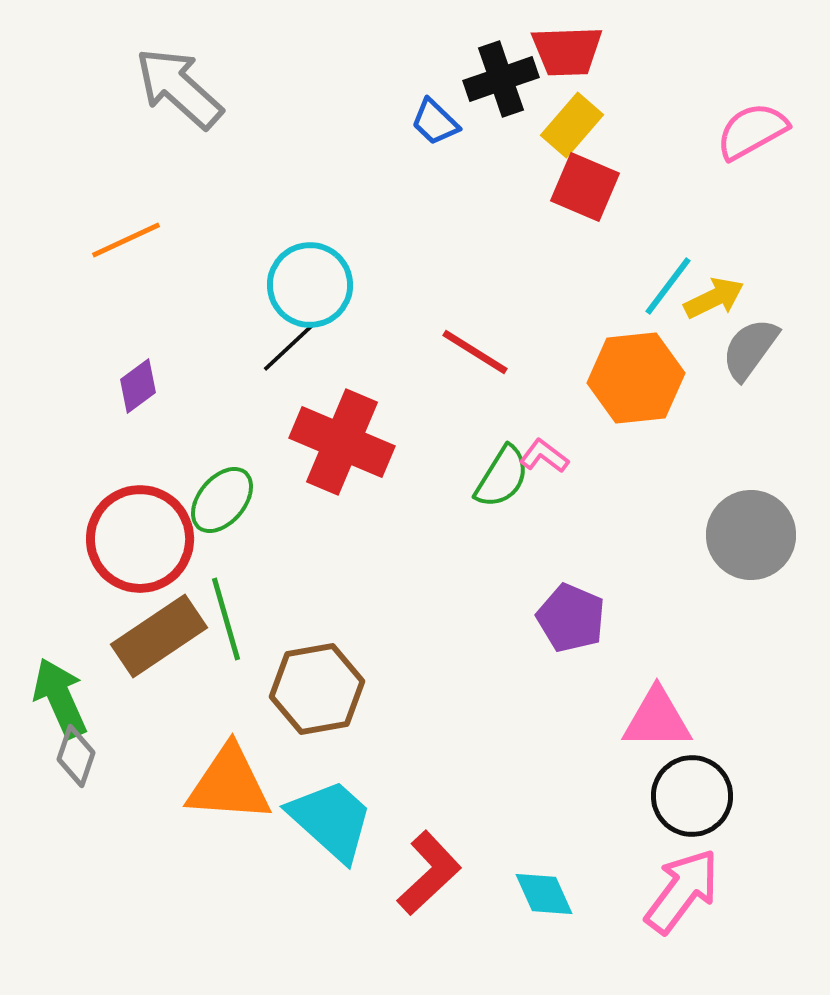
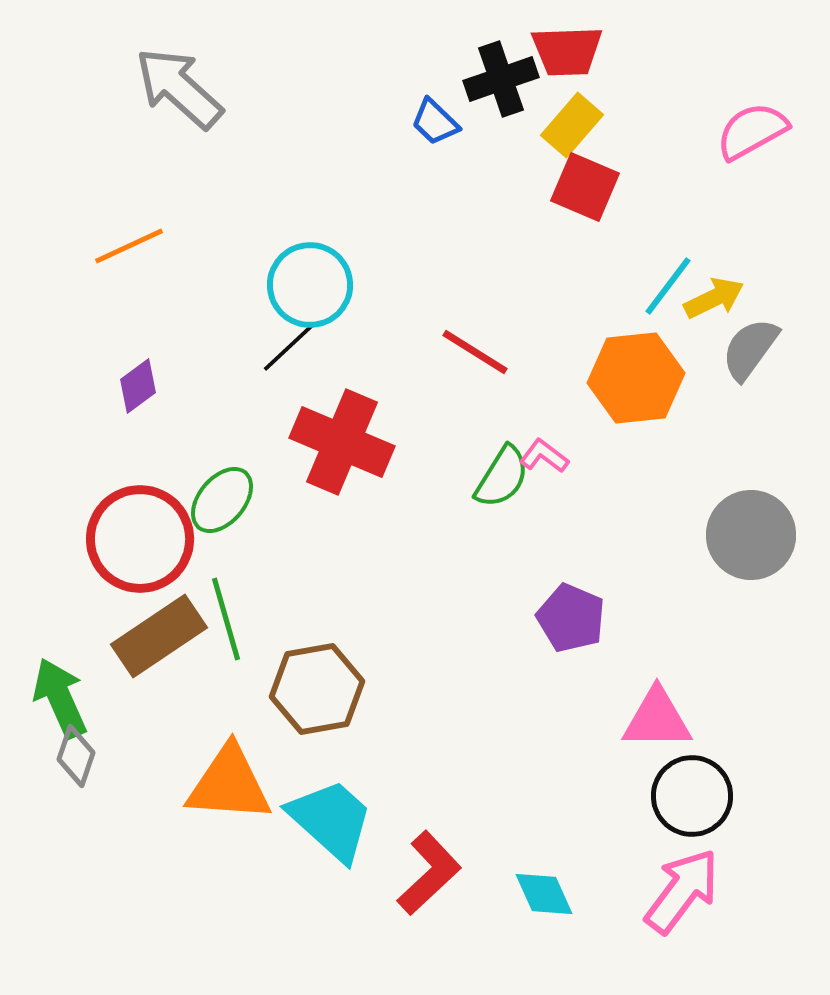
orange line: moved 3 px right, 6 px down
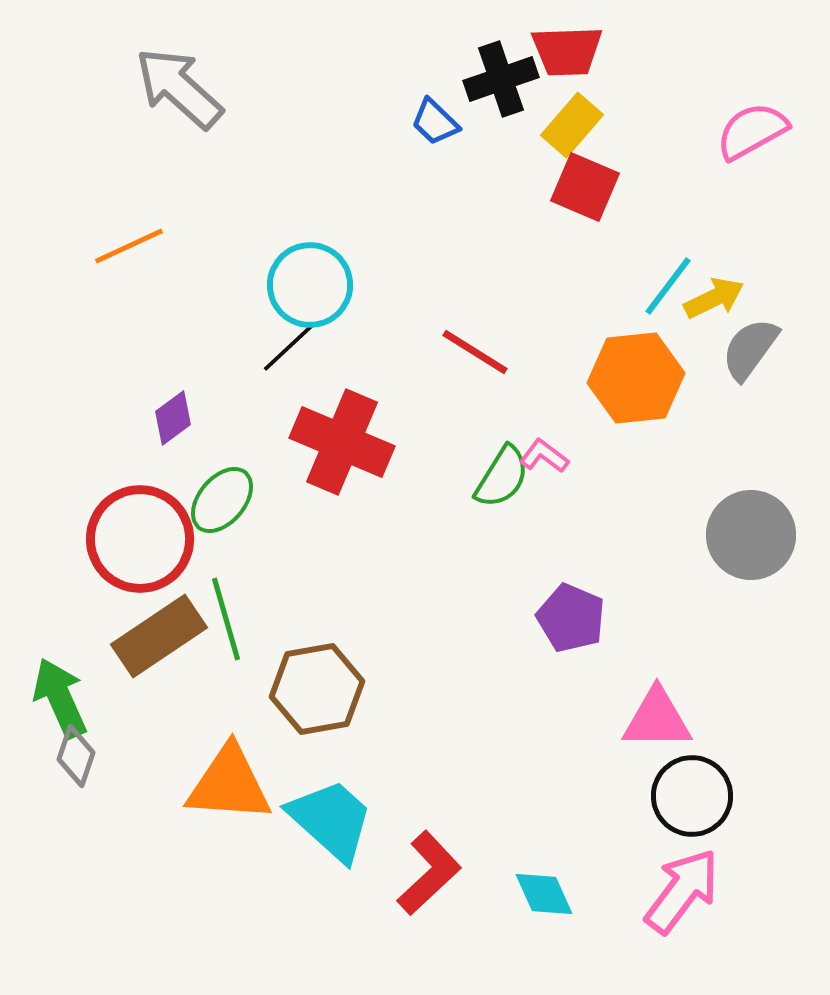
purple diamond: moved 35 px right, 32 px down
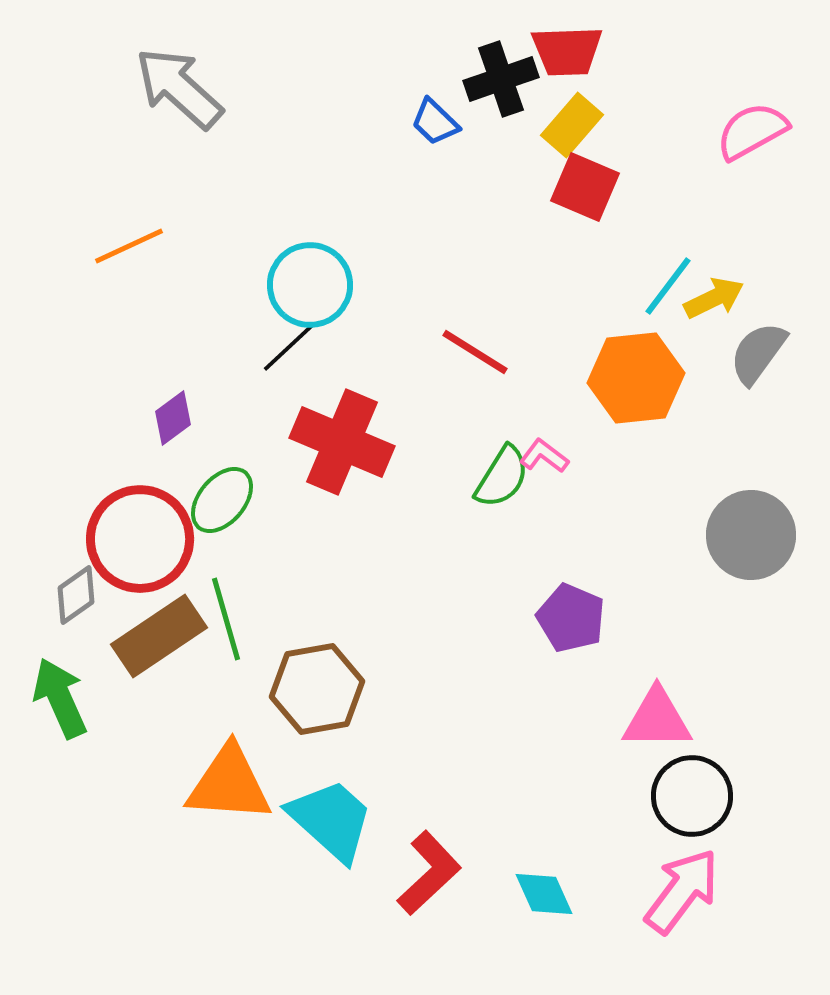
gray semicircle: moved 8 px right, 4 px down
gray diamond: moved 161 px up; rotated 36 degrees clockwise
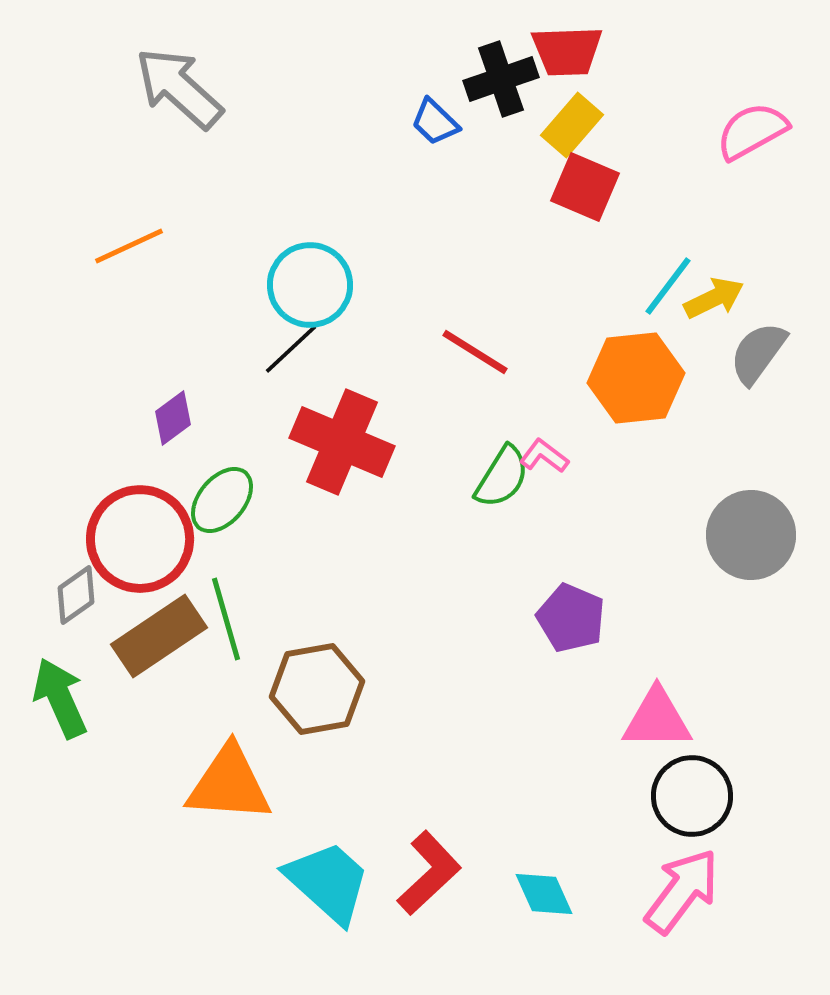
black line: moved 2 px right, 2 px down
cyan trapezoid: moved 3 px left, 62 px down
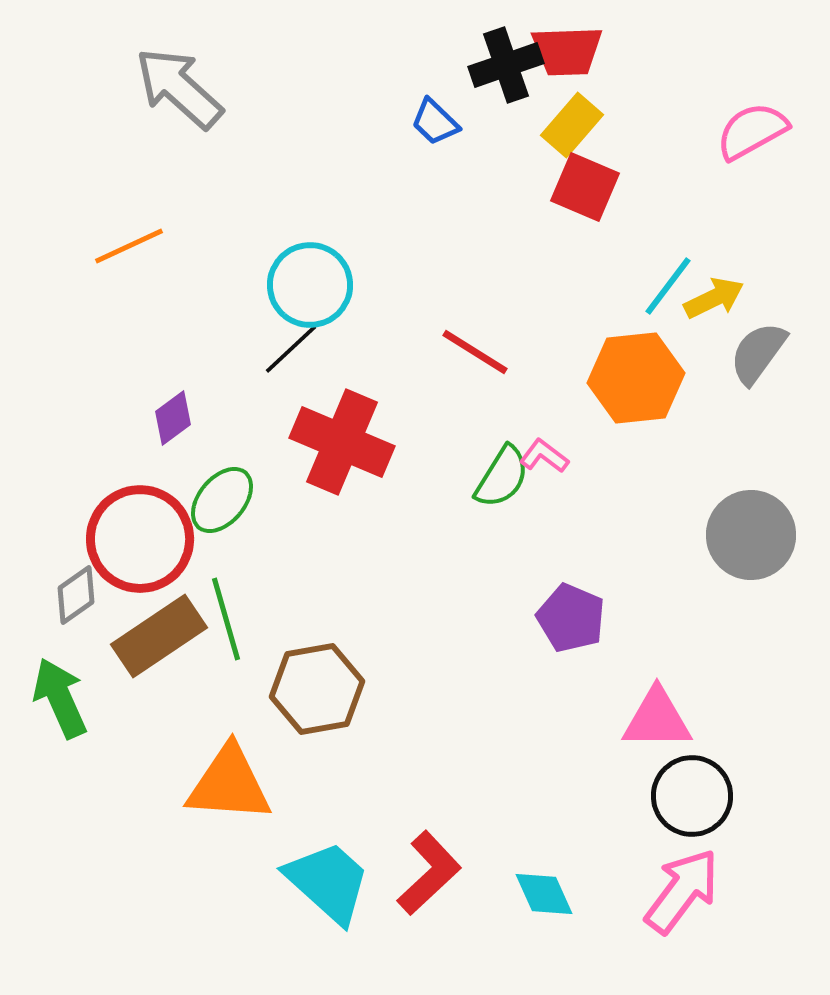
black cross: moved 5 px right, 14 px up
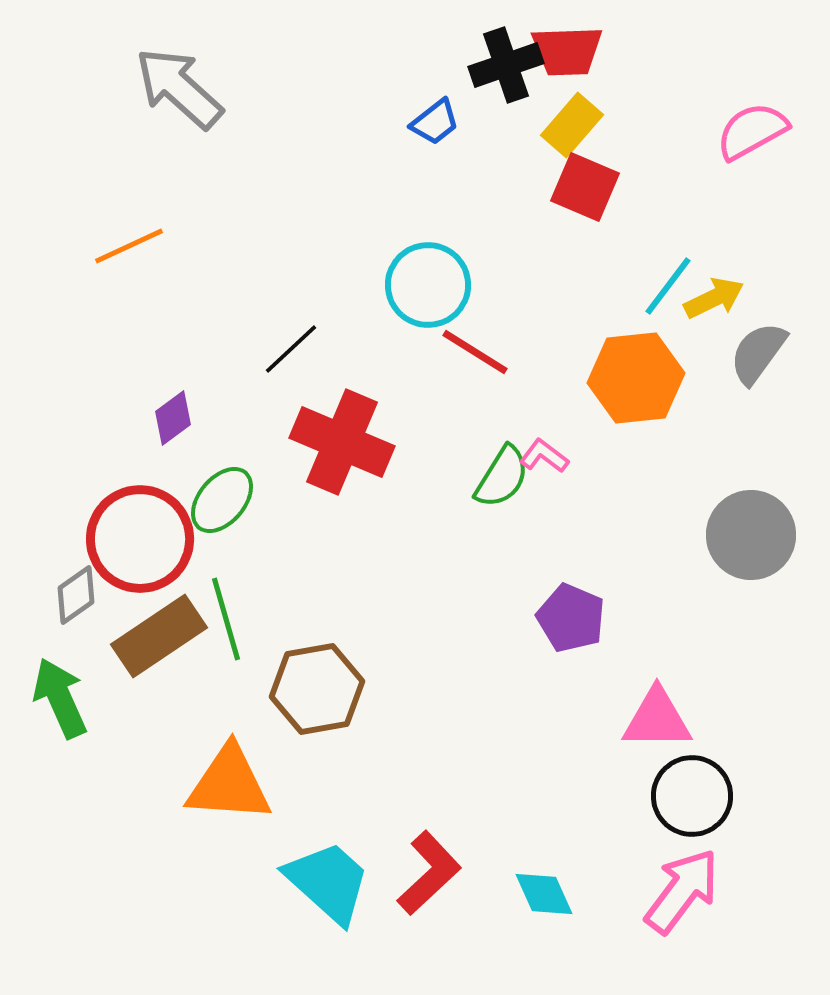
blue trapezoid: rotated 82 degrees counterclockwise
cyan circle: moved 118 px right
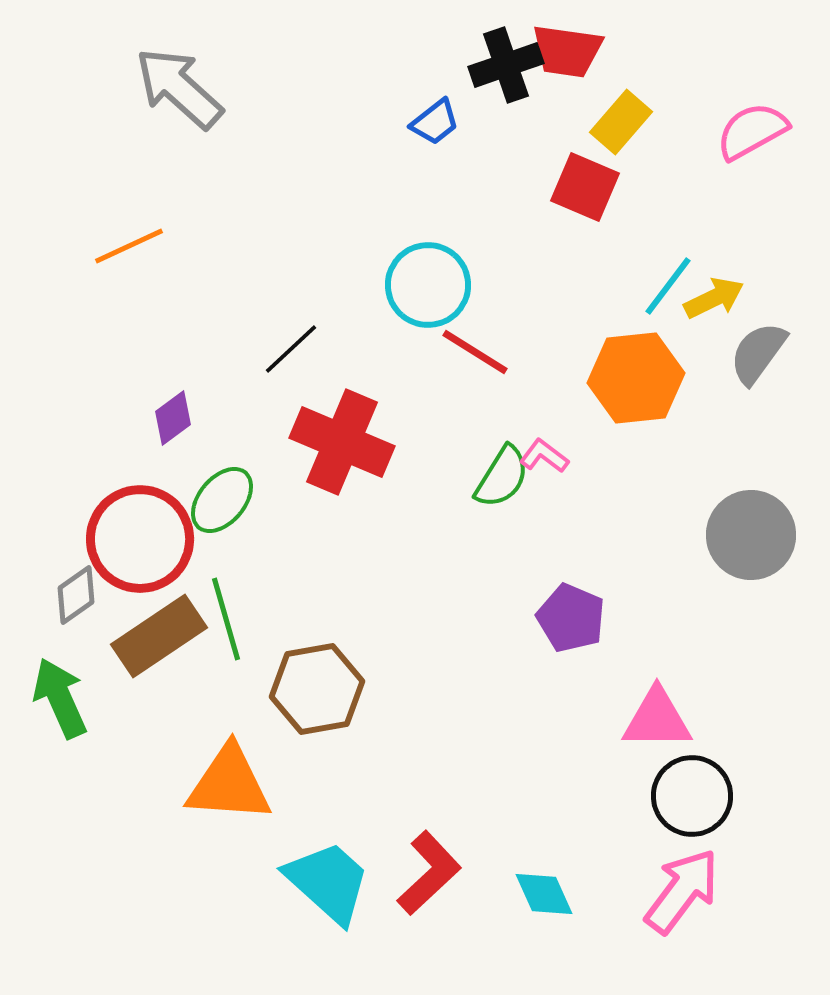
red trapezoid: rotated 10 degrees clockwise
yellow rectangle: moved 49 px right, 3 px up
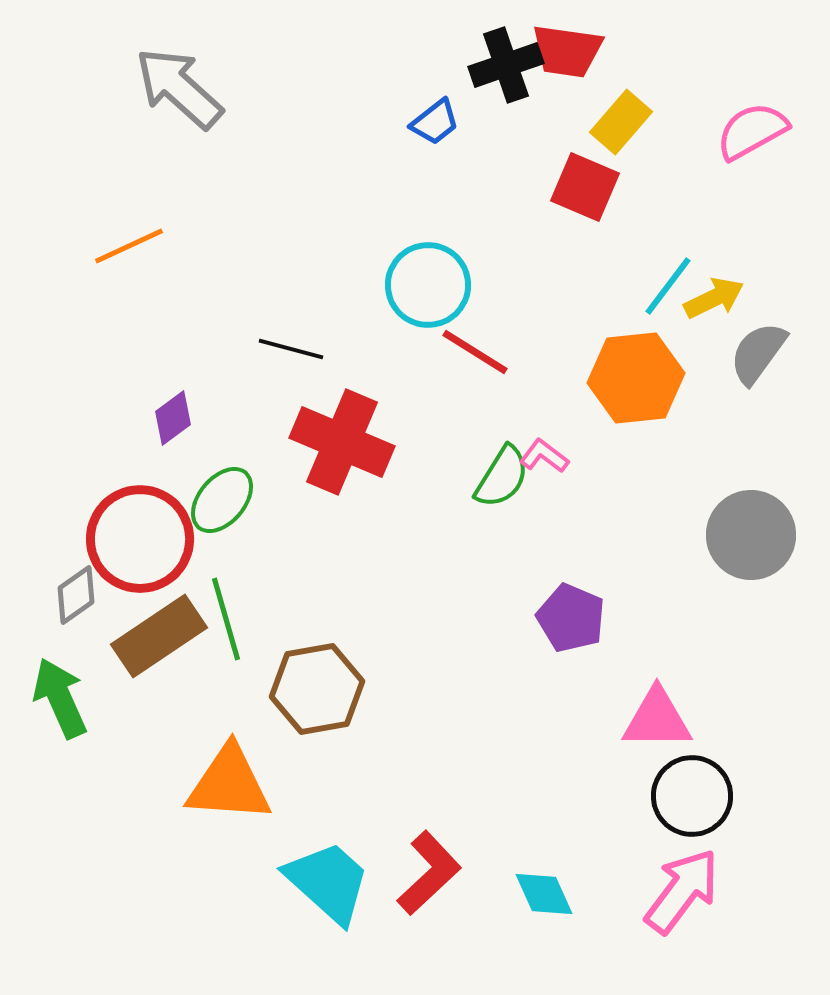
black line: rotated 58 degrees clockwise
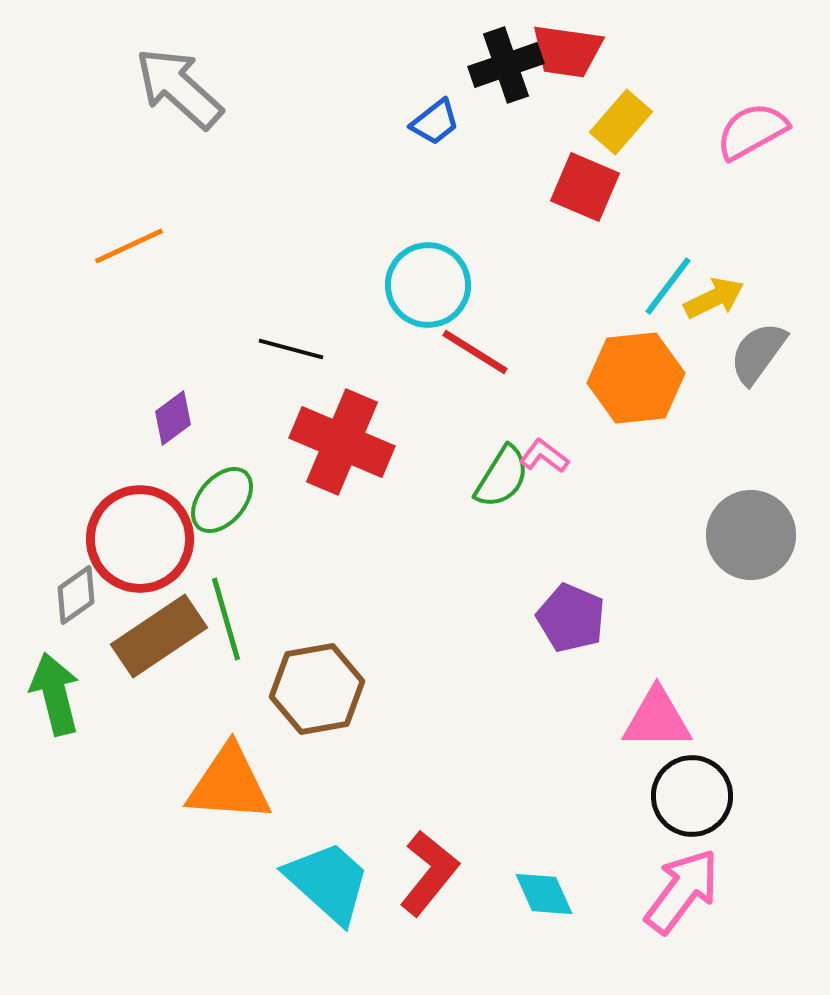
green arrow: moved 5 px left, 4 px up; rotated 10 degrees clockwise
red L-shape: rotated 8 degrees counterclockwise
